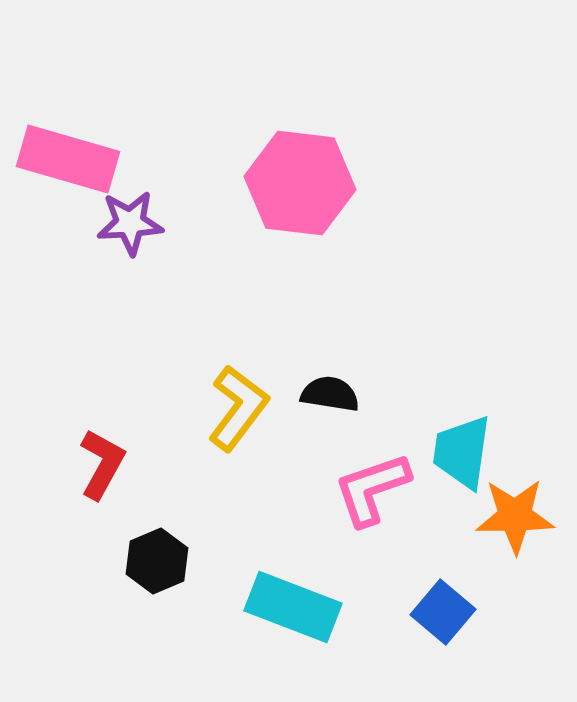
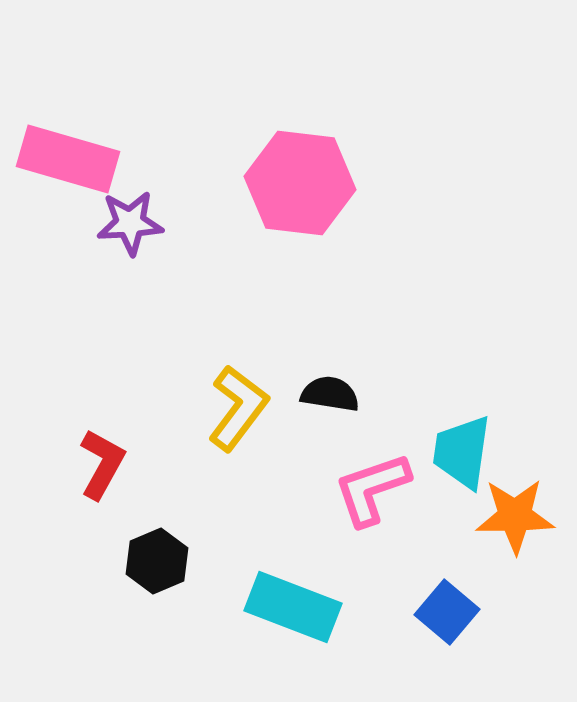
blue square: moved 4 px right
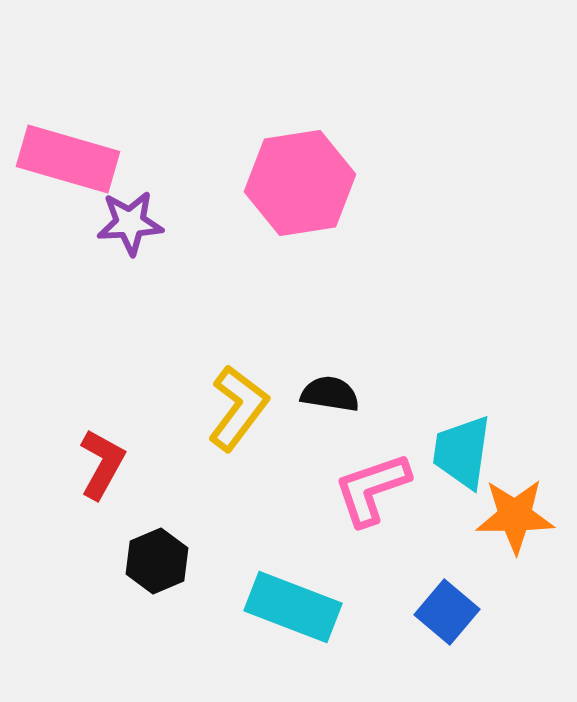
pink hexagon: rotated 16 degrees counterclockwise
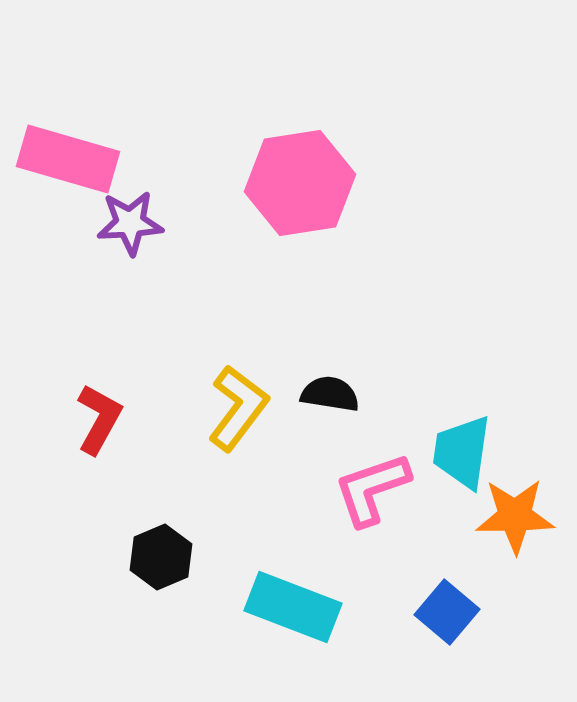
red L-shape: moved 3 px left, 45 px up
black hexagon: moved 4 px right, 4 px up
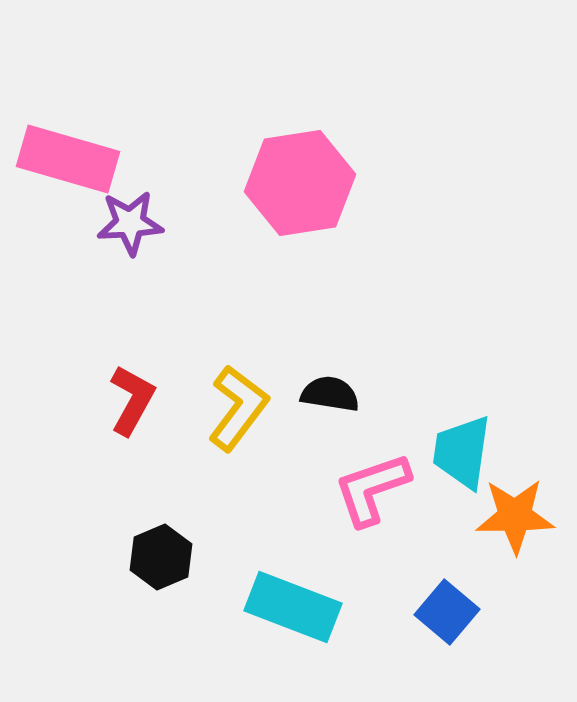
red L-shape: moved 33 px right, 19 px up
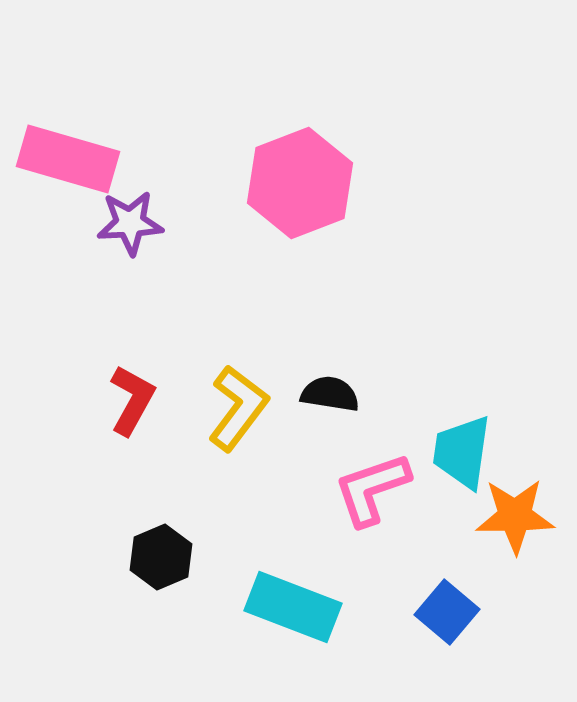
pink hexagon: rotated 12 degrees counterclockwise
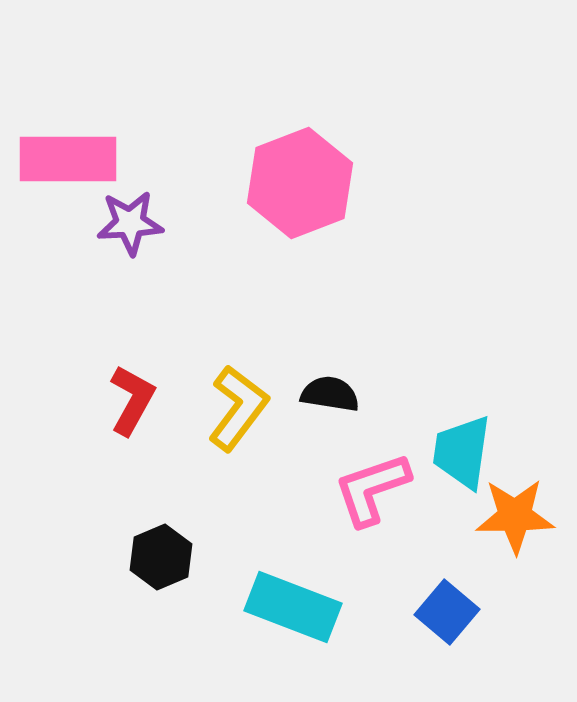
pink rectangle: rotated 16 degrees counterclockwise
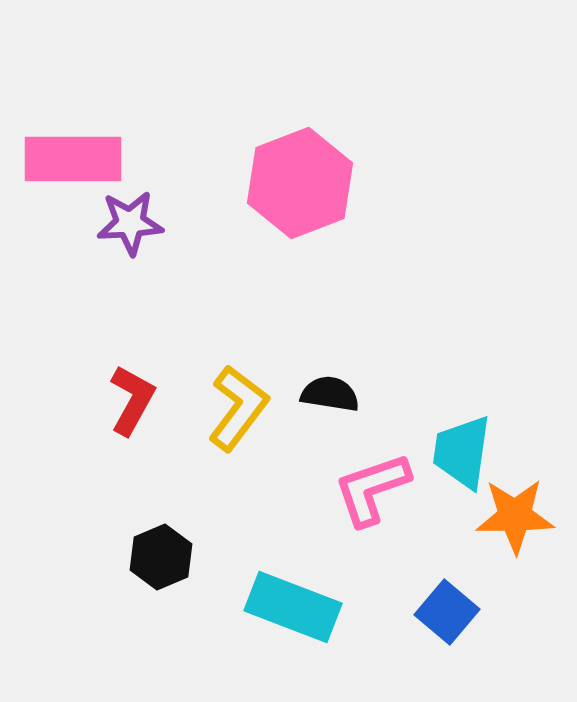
pink rectangle: moved 5 px right
